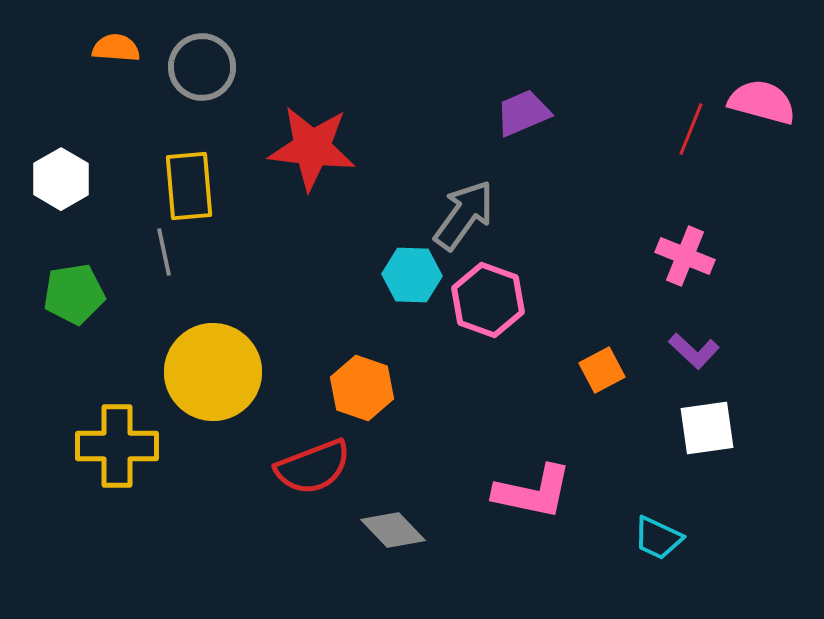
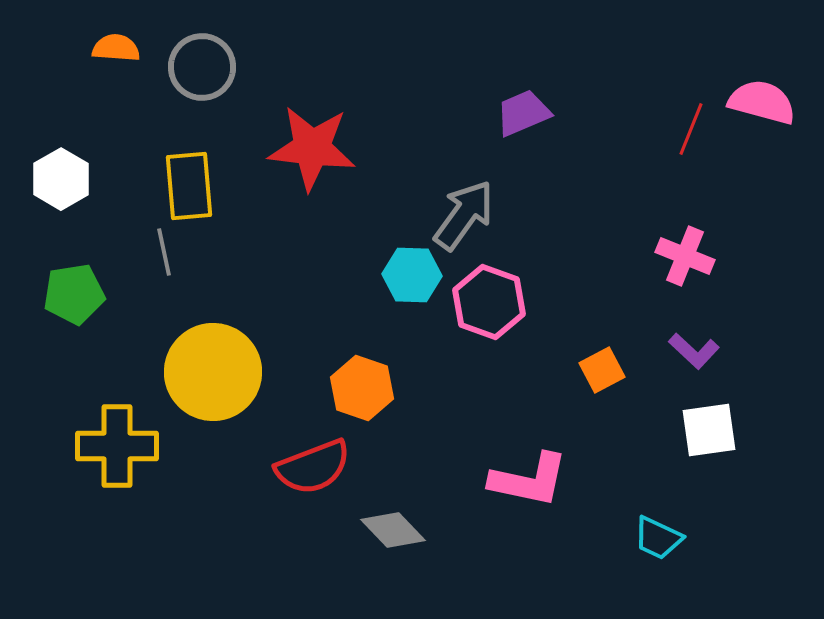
pink hexagon: moved 1 px right, 2 px down
white square: moved 2 px right, 2 px down
pink L-shape: moved 4 px left, 12 px up
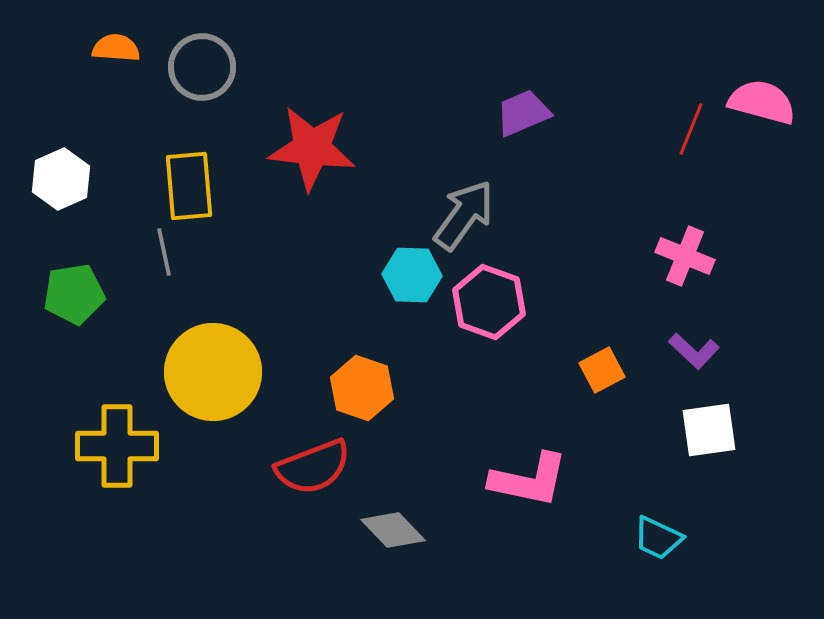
white hexagon: rotated 6 degrees clockwise
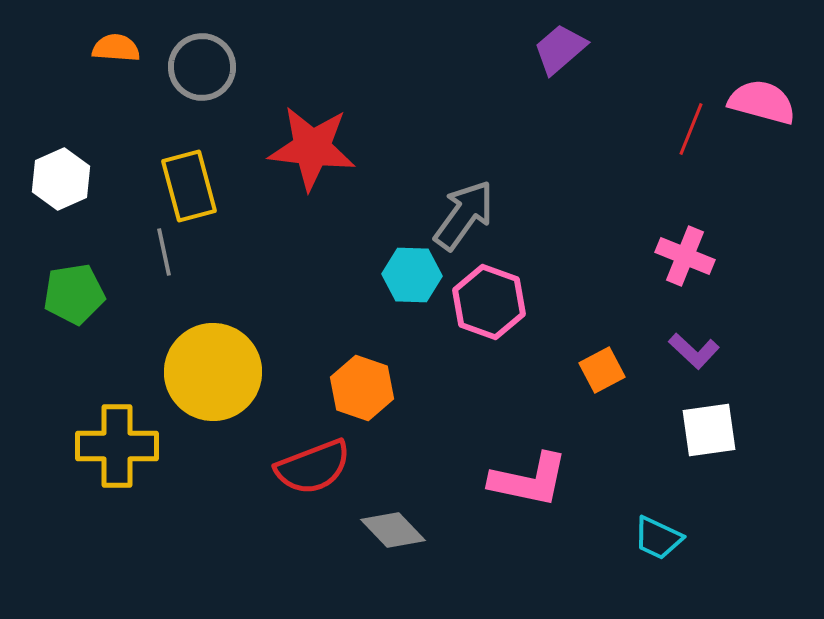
purple trapezoid: moved 37 px right, 64 px up; rotated 18 degrees counterclockwise
yellow rectangle: rotated 10 degrees counterclockwise
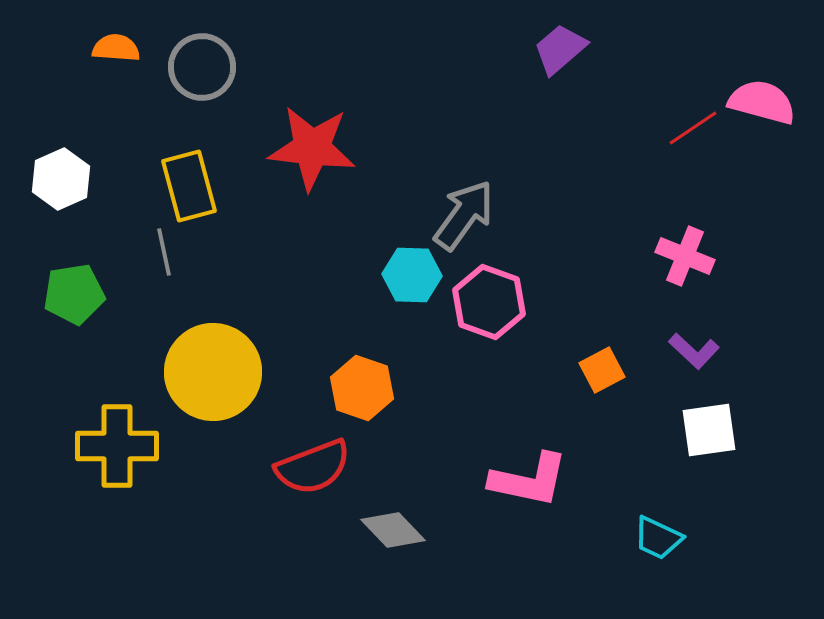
red line: moved 2 px right, 1 px up; rotated 34 degrees clockwise
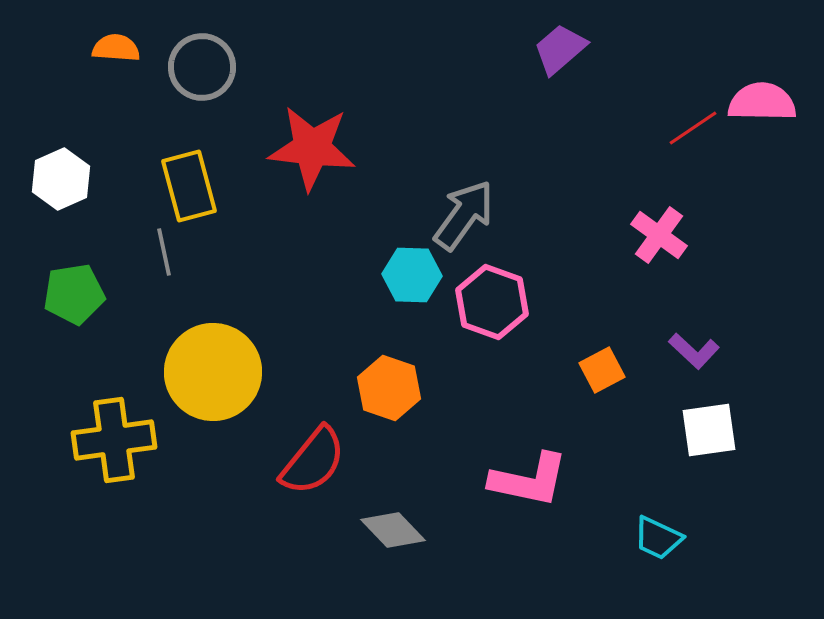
pink semicircle: rotated 14 degrees counterclockwise
pink cross: moved 26 px left, 21 px up; rotated 14 degrees clockwise
pink hexagon: moved 3 px right
orange hexagon: moved 27 px right
yellow cross: moved 3 px left, 6 px up; rotated 8 degrees counterclockwise
red semicircle: moved 6 px up; rotated 30 degrees counterclockwise
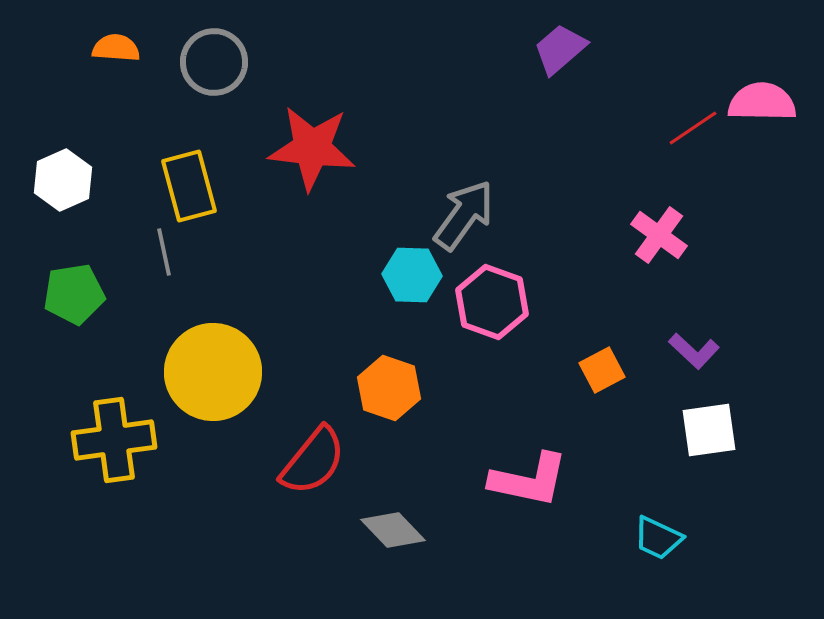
gray circle: moved 12 px right, 5 px up
white hexagon: moved 2 px right, 1 px down
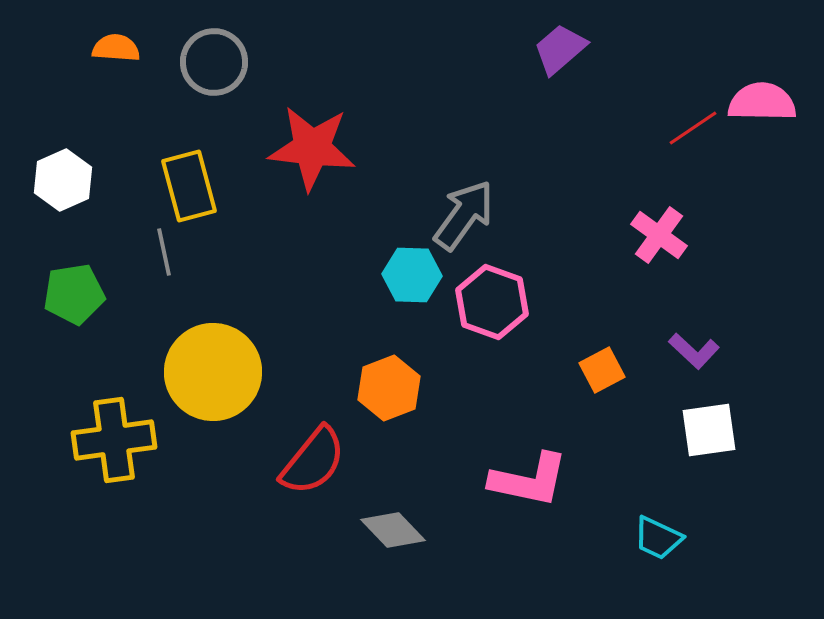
orange hexagon: rotated 20 degrees clockwise
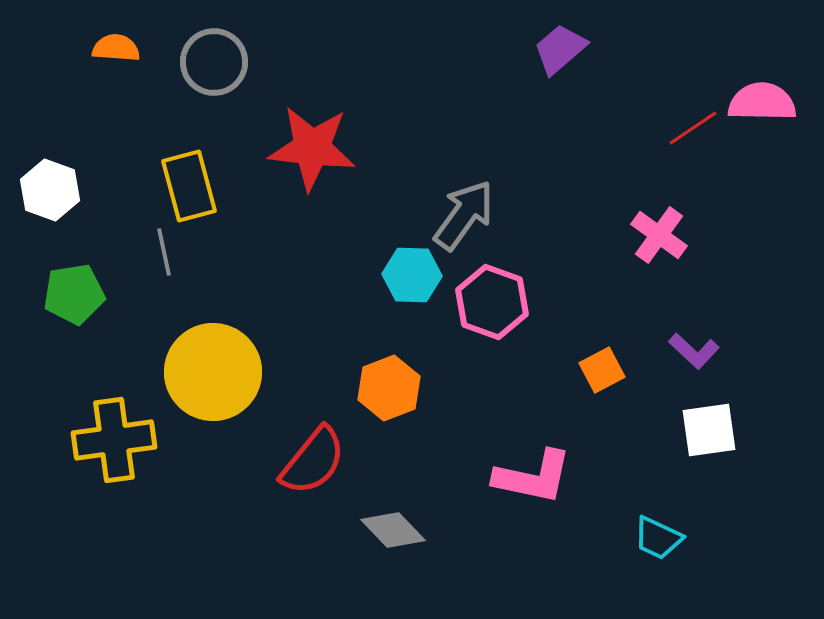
white hexagon: moved 13 px left, 10 px down; rotated 16 degrees counterclockwise
pink L-shape: moved 4 px right, 3 px up
